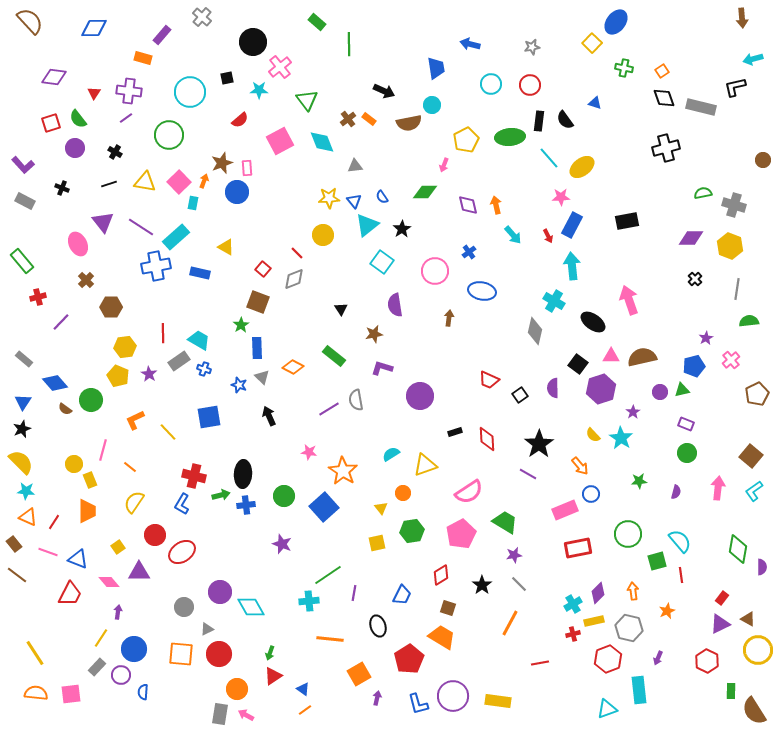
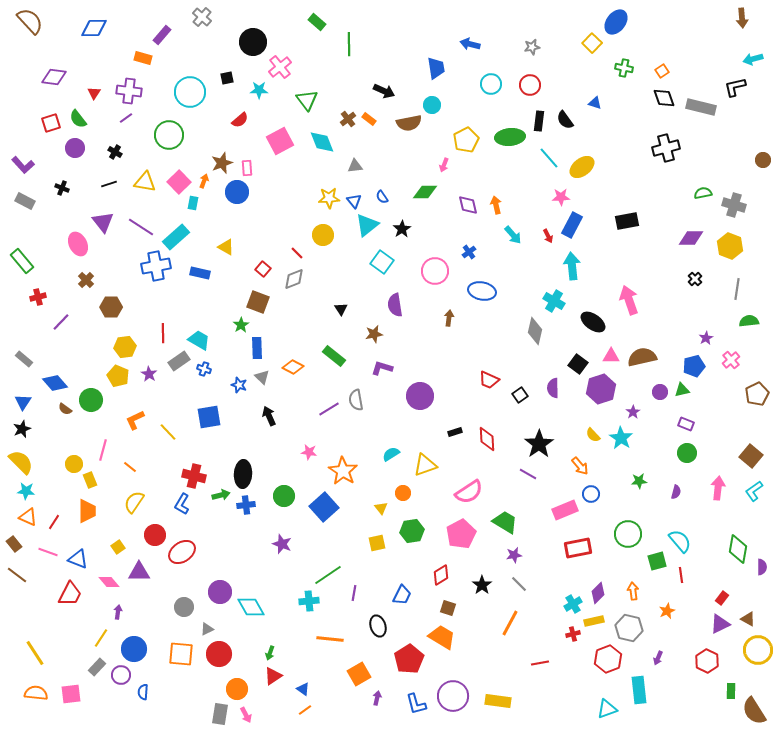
blue L-shape at (418, 704): moved 2 px left
pink arrow at (246, 715): rotated 147 degrees counterclockwise
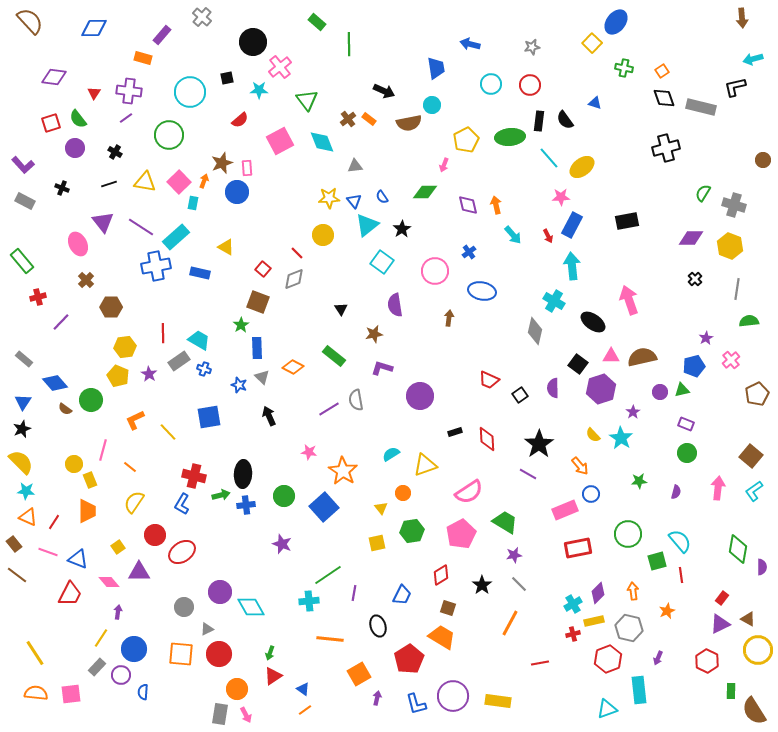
green semicircle at (703, 193): rotated 48 degrees counterclockwise
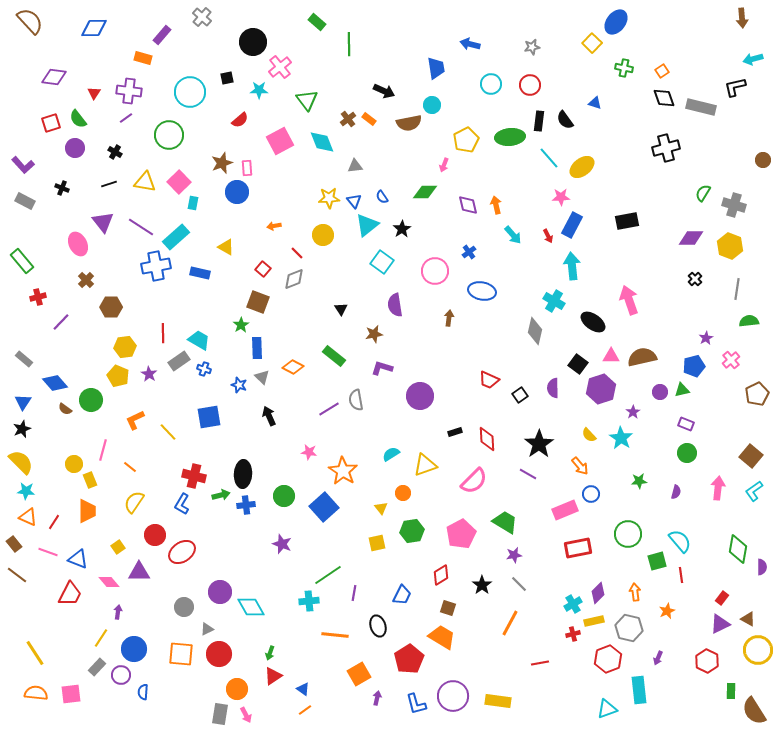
orange arrow at (204, 181): moved 70 px right, 45 px down; rotated 120 degrees counterclockwise
yellow semicircle at (593, 435): moved 4 px left
pink semicircle at (469, 492): moved 5 px right, 11 px up; rotated 12 degrees counterclockwise
orange arrow at (633, 591): moved 2 px right, 1 px down
orange line at (330, 639): moved 5 px right, 4 px up
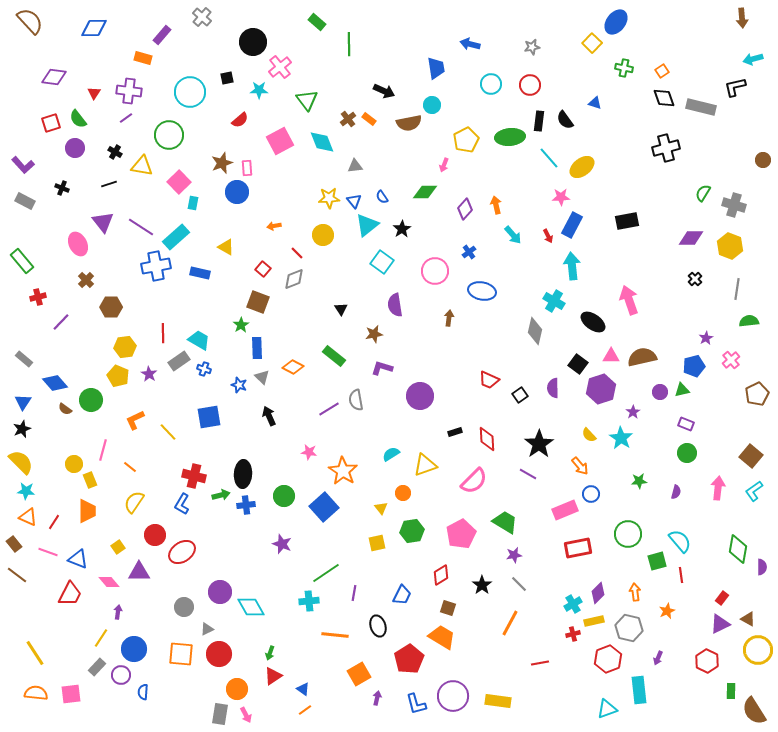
yellow triangle at (145, 182): moved 3 px left, 16 px up
purple diamond at (468, 205): moved 3 px left, 4 px down; rotated 55 degrees clockwise
green line at (328, 575): moved 2 px left, 2 px up
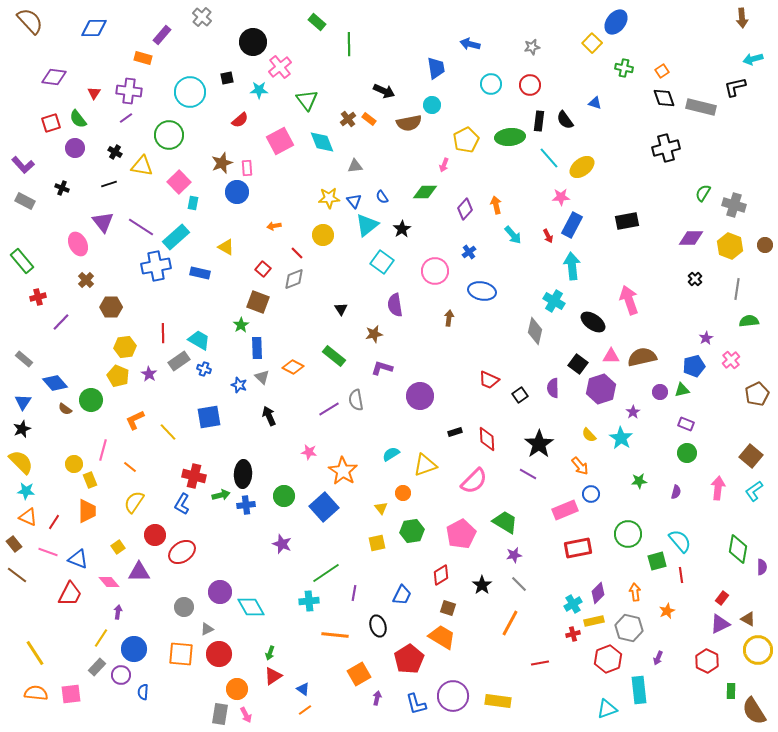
brown circle at (763, 160): moved 2 px right, 85 px down
